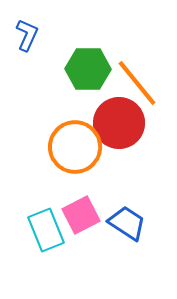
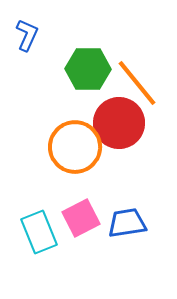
pink square: moved 3 px down
blue trapezoid: rotated 42 degrees counterclockwise
cyan rectangle: moved 7 px left, 2 px down
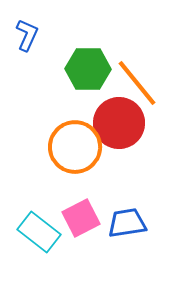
cyan rectangle: rotated 30 degrees counterclockwise
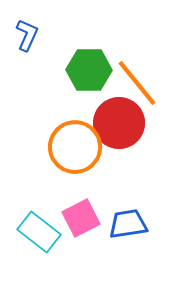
green hexagon: moved 1 px right, 1 px down
blue trapezoid: moved 1 px right, 1 px down
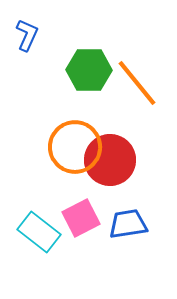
red circle: moved 9 px left, 37 px down
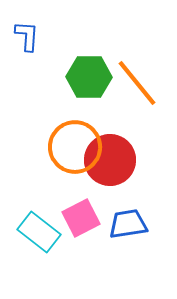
blue L-shape: moved 1 px down; rotated 20 degrees counterclockwise
green hexagon: moved 7 px down
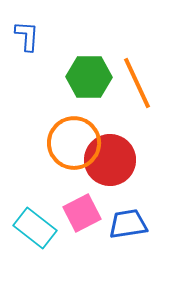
orange line: rotated 14 degrees clockwise
orange circle: moved 1 px left, 4 px up
pink square: moved 1 px right, 5 px up
cyan rectangle: moved 4 px left, 4 px up
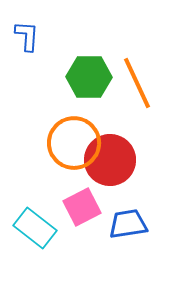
pink square: moved 6 px up
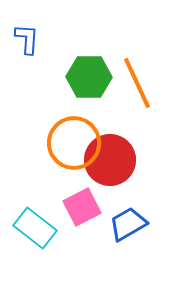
blue L-shape: moved 3 px down
blue trapezoid: rotated 21 degrees counterclockwise
